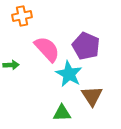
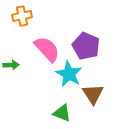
brown triangle: moved 1 px right, 2 px up
green triangle: rotated 24 degrees clockwise
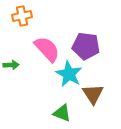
purple pentagon: rotated 16 degrees counterclockwise
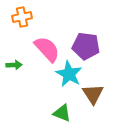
orange cross: moved 1 px down
green arrow: moved 3 px right
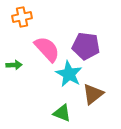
brown triangle: rotated 25 degrees clockwise
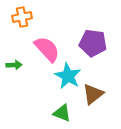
purple pentagon: moved 7 px right, 3 px up
cyan star: moved 1 px left, 2 px down
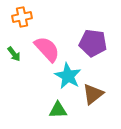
green arrow: moved 11 px up; rotated 56 degrees clockwise
green triangle: moved 4 px left, 3 px up; rotated 24 degrees counterclockwise
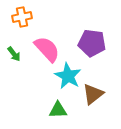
purple pentagon: moved 1 px left
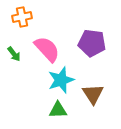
cyan star: moved 7 px left, 4 px down; rotated 24 degrees clockwise
brown triangle: rotated 25 degrees counterclockwise
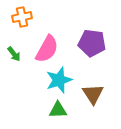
pink semicircle: rotated 72 degrees clockwise
cyan star: moved 2 px left
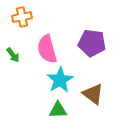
pink semicircle: rotated 136 degrees clockwise
green arrow: moved 1 px left, 1 px down
cyan star: moved 1 px right; rotated 12 degrees counterclockwise
brown triangle: rotated 20 degrees counterclockwise
